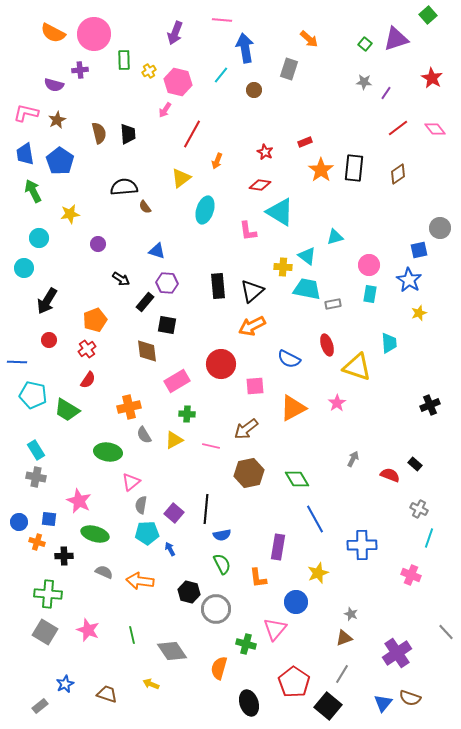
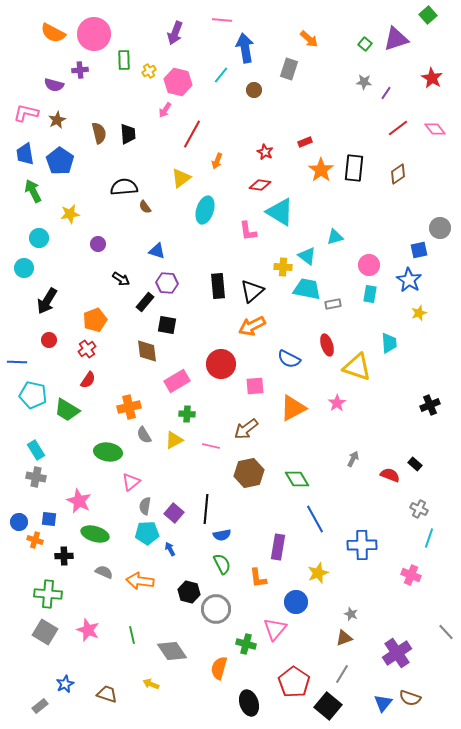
gray semicircle at (141, 505): moved 4 px right, 1 px down
orange cross at (37, 542): moved 2 px left, 2 px up
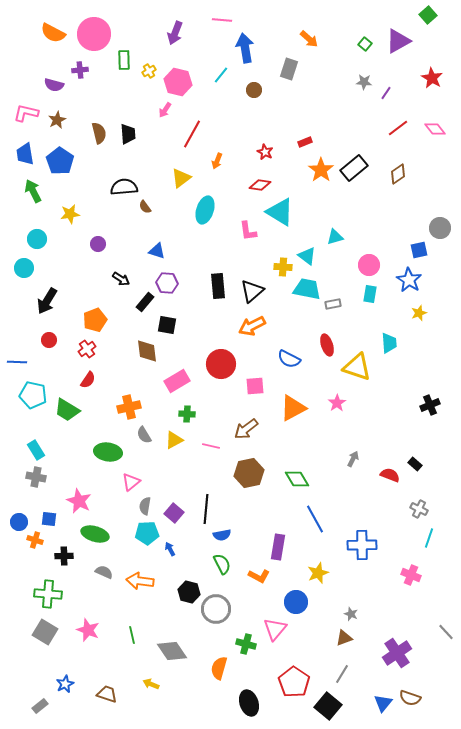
purple triangle at (396, 39): moved 2 px right, 2 px down; rotated 12 degrees counterclockwise
black rectangle at (354, 168): rotated 44 degrees clockwise
cyan circle at (39, 238): moved 2 px left, 1 px down
orange L-shape at (258, 578): moved 1 px right, 2 px up; rotated 55 degrees counterclockwise
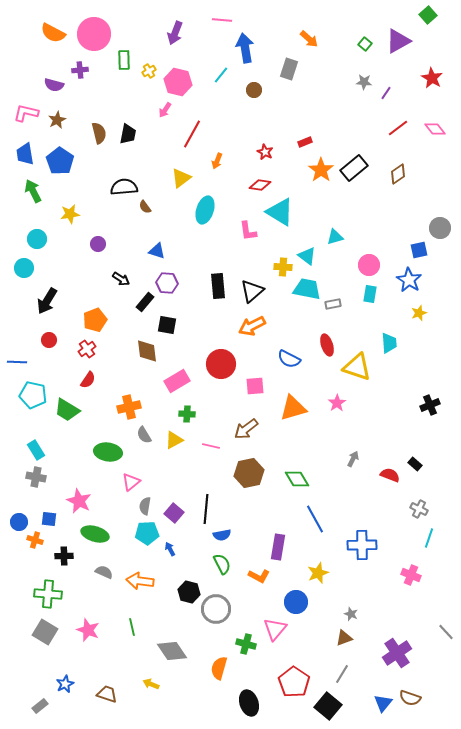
black trapezoid at (128, 134): rotated 15 degrees clockwise
orange triangle at (293, 408): rotated 12 degrees clockwise
green line at (132, 635): moved 8 px up
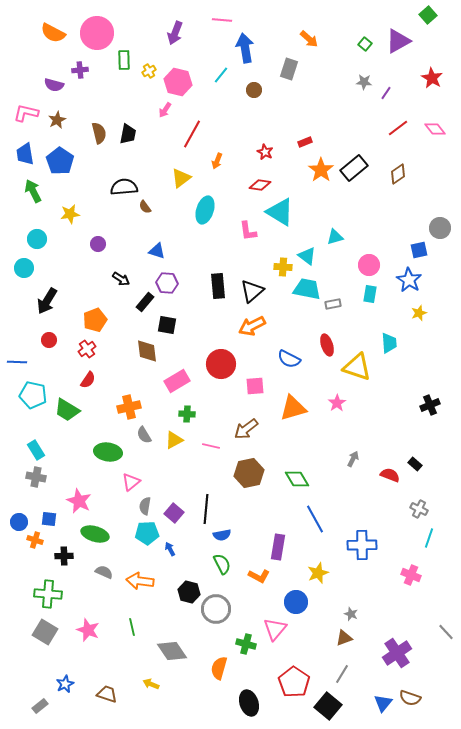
pink circle at (94, 34): moved 3 px right, 1 px up
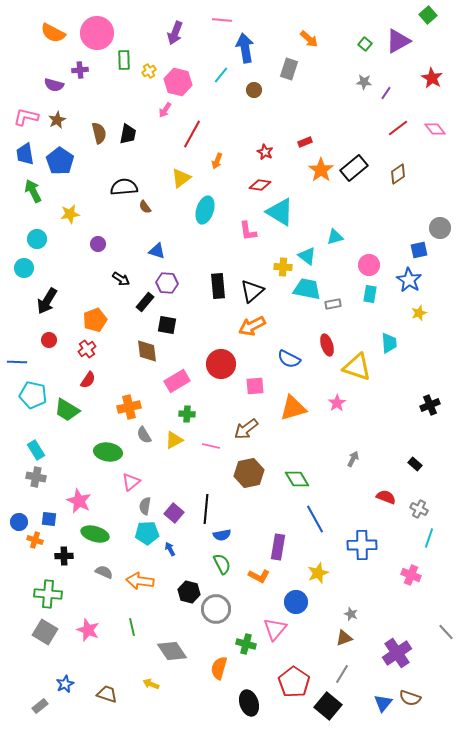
pink L-shape at (26, 113): moved 4 px down
red semicircle at (390, 475): moved 4 px left, 22 px down
